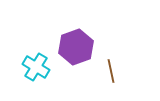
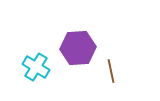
purple hexagon: moved 2 px right, 1 px down; rotated 16 degrees clockwise
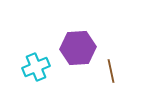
cyan cross: rotated 36 degrees clockwise
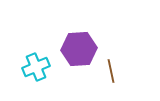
purple hexagon: moved 1 px right, 1 px down
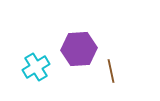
cyan cross: rotated 8 degrees counterclockwise
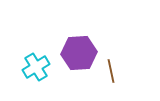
purple hexagon: moved 4 px down
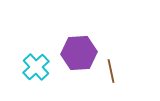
cyan cross: rotated 12 degrees counterclockwise
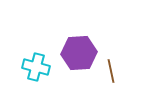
cyan cross: rotated 32 degrees counterclockwise
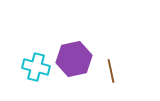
purple hexagon: moved 5 px left, 6 px down; rotated 8 degrees counterclockwise
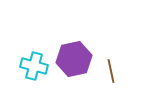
cyan cross: moved 2 px left, 1 px up
